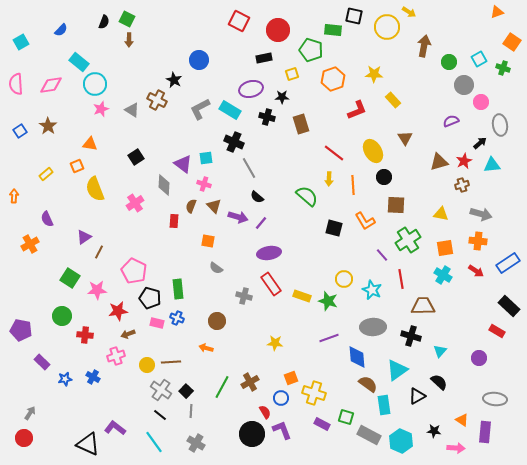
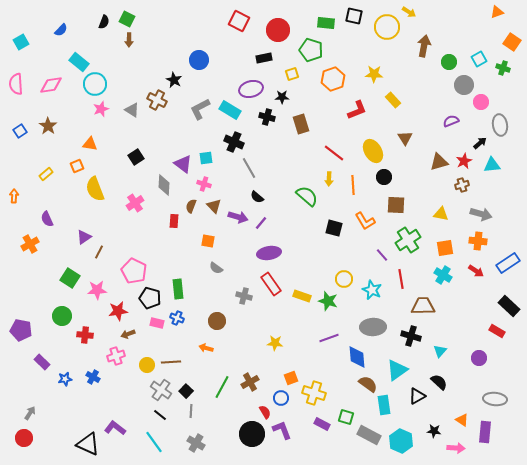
green rectangle at (333, 30): moved 7 px left, 7 px up
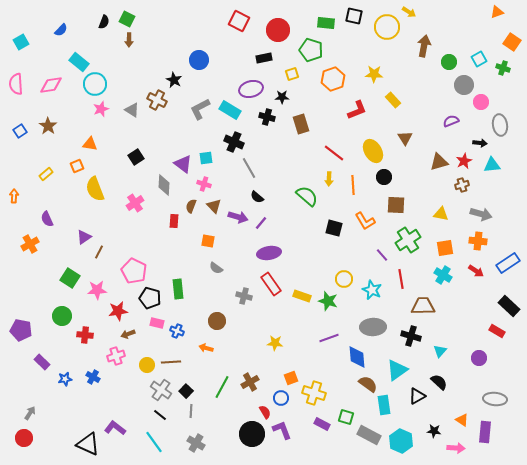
black arrow at (480, 143): rotated 48 degrees clockwise
blue cross at (177, 318): moved 13 px down
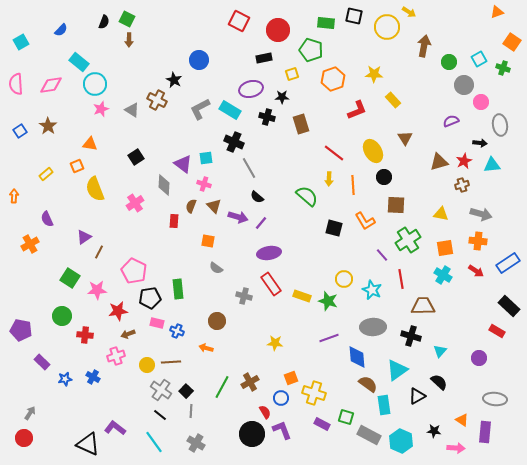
black pentagon at (150, 298): rotated 25 degrees counterclockwise
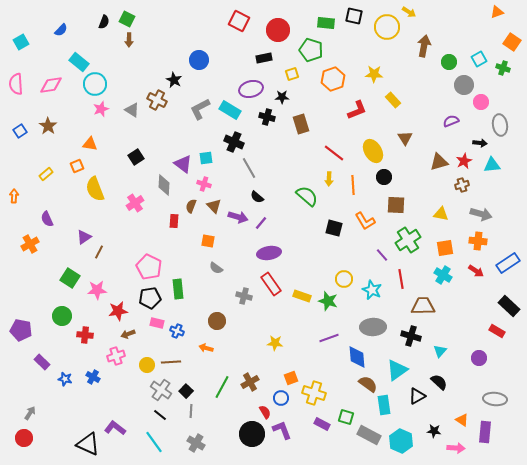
pink pentagon at (134, 271): moved 15 px right, 4 px up
blue star at (65, 379): rotated 24 degrees clockwise
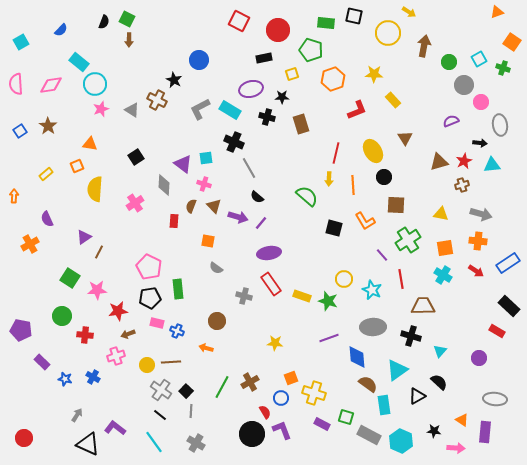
yellow circle at (387, 27): moved 1 px right, 6 px down
red line at (334, 153): moved 2 px right; rotated 65 degrees clockwise
yellow semicircle at (95, 189): rotated 25 degrees clockwise
gray arrow at (30, 413): moved 47 px right, 2 px down
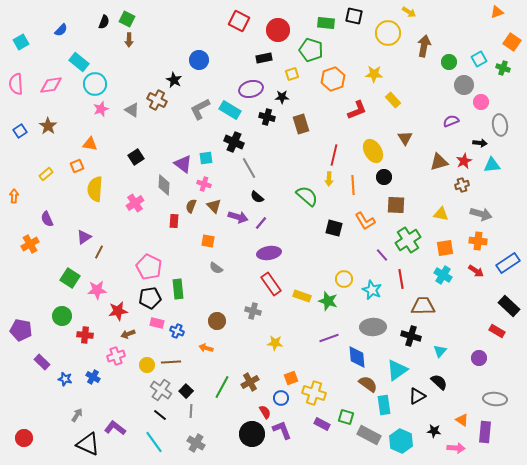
red line at (336, 153): moved 2 px left, 2 px down
gray cross at (244, 296): moved 9 px right, 15 px down
